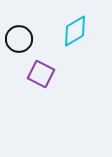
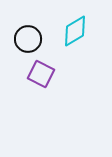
black circle: moved 9 px right
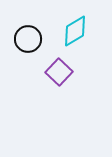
purple square: moved 18 px right, 2 px up; rotated 16 degrees clockwise
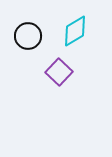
black circle: moved 3 px up
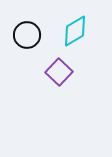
black circle: moved 1 px left, 1 px up
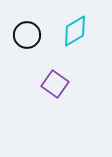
purple square: moved 4 px left, 12 px down; rotated 8 degrees counterclockwise
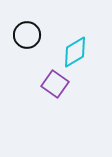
cyan diamond: moved 21 px down
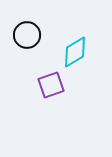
purple square: moved 4 px left, 1 px down; rotated 36 degrees clockwise
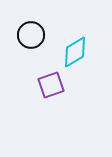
black circle: moved 4 px right
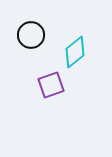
cyan diamond: rotated 8 degrees counterclockwise
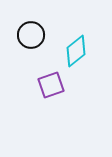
cyan diamond: moved 1 px right, 1 px up
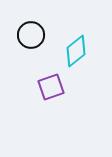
purple square: moved 2 px down
